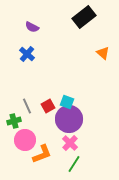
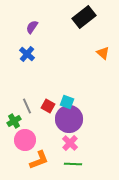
purple semicircle: rotated 96 degrees clockwise
red square: rotated 32 degrees counterclockwise
green cross: rotated 16 degrees counterclockwise
orange L-shape: moved 3 px left, 6 px down
green line: moved 1 px left; rotated 60 degrees clockwise
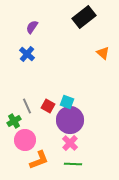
purple circle: moved 1 px right, 1 px down
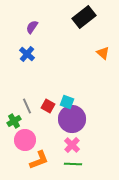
purple circle: moved 2 px right, 1 px up
pink cross: moved 2 px right, 2 px down
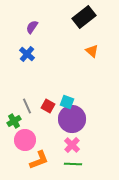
orange triangle: moved 11 px left, 2 px up
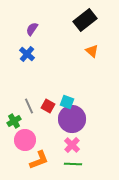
black rectangle: moved 1 px right, 3 px down
purple semicircle: moved 2 px down
gray line: moved 2 px right
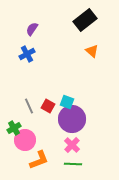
blue cross: rotated 21 degrees clockwise
green cross: moved 7 px down
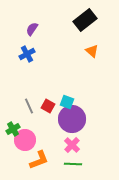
green cross: moved 1 px left, 1 px down
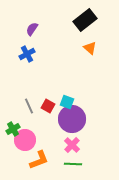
orange triangle: moved 2 px left, 3 px up
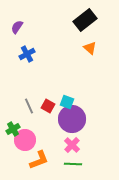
purple semicircle: moved 15 px left, 2 px up
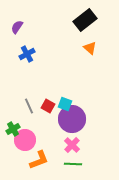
cyan square: moved 2 px left, 2 px down
